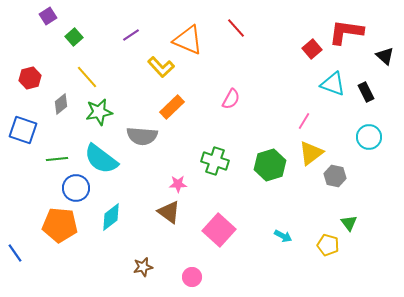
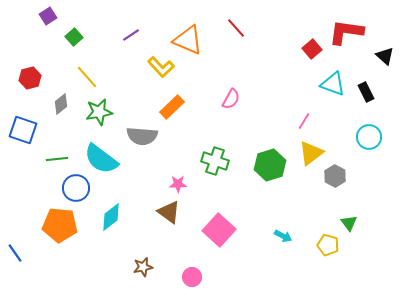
gray hexagon: rotated 15 degrees clockwise
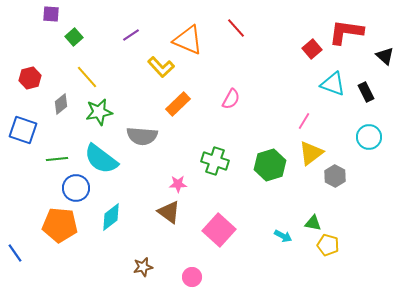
purple square: moved 3 px right, 2 px up; rotated 36 degrees clockwise
orange rectangle: moved 6 px right, 3 px up
green triangle: moved 36 px left; rotated 42 degrees counterclockwise
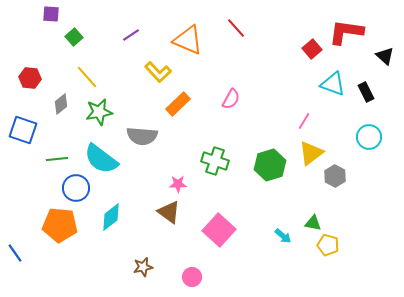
yellow L-shape: moved 3 px left, 5 px down
red hexagon: rotated 20 degrees clockwise
cyan arrow: rotated 12 degrees clockwise
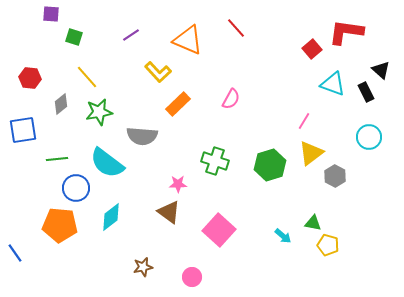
green square: rotated 30 degrees counterclockwise
black triangle: moved 4 px left, 14 px down
blue square: rotated 28 degrees counterclockwise
cyan semicircle: moved 6 px right, 4 px down
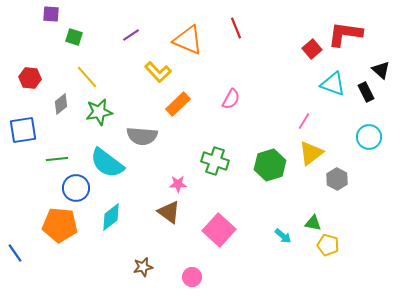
red line: rotated 20 degrees clockwise
red L-shape: moved 1 px left, 2 px down
gray hexagon: moved 2 px right, 3 px down
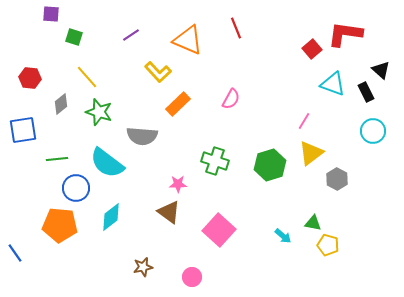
green star: rotated 28 degrees clockwise
cyan circle: moved 4 px right, 6 px up
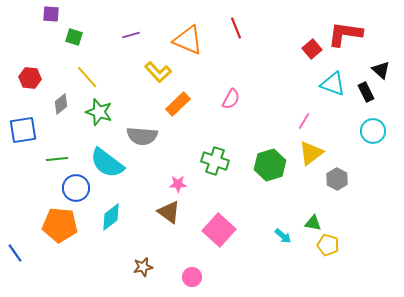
purple line: rotated 18 degrees clockwise
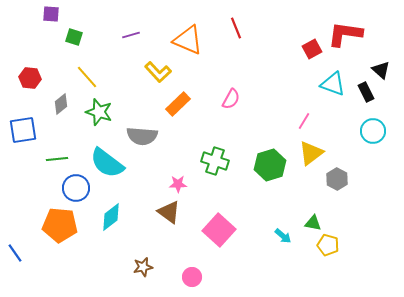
red square: rotated 12 degrees clockwise
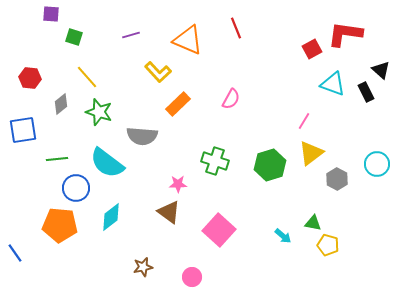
cyan circle: moved 4 px right, 33 px down
